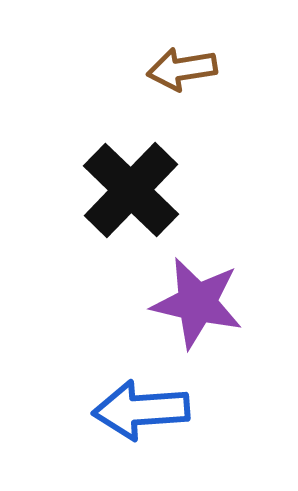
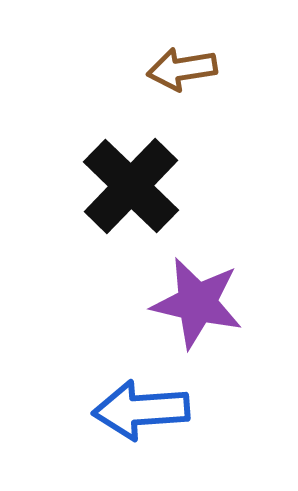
black cross: moved 4 px up
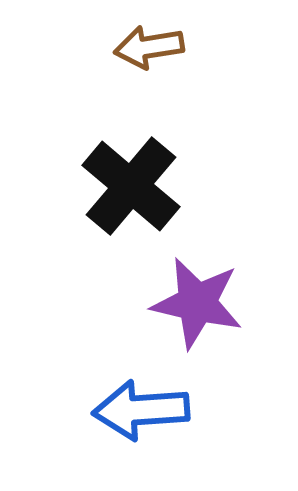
brown arrow: moved 33 px left, 22 px up
black cross: rotated 4 degrees counterclockwise
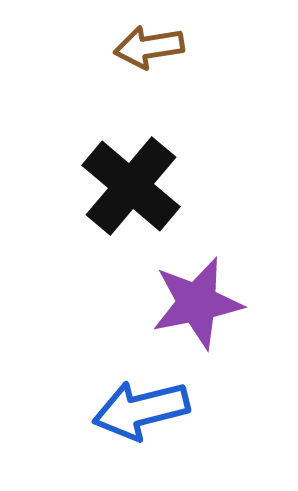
purple star: rotated 24 degrees counterclockwise
blue arrow: rotated 10 degrees counterclockwise
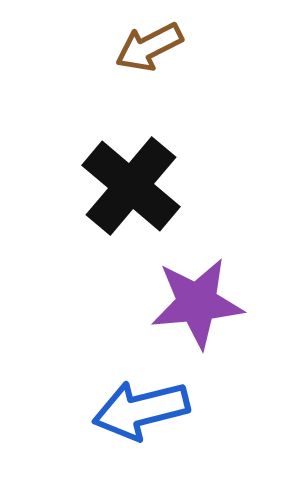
brown arrow: rotated 18 degrees counterclockwise
purple star: rotated 6 degrees clockwise
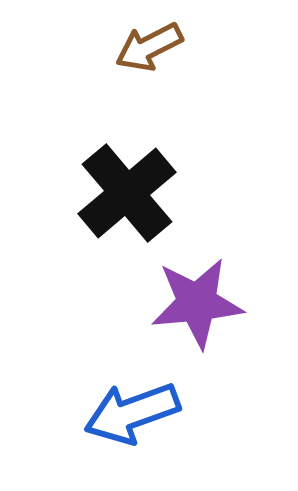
black cross: moved 4 px left, 7 px down; rotated 10 degrees clockwise
blue arrow: moved 9 px left, 3 px down; rotated 6 degrees counterclockwise
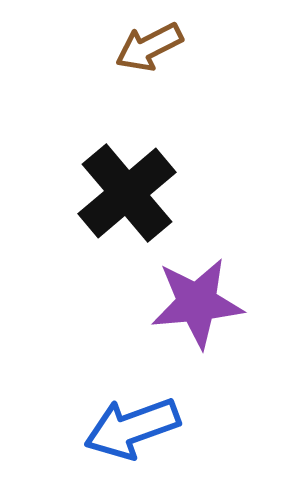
blue arrow: moved 15 px down
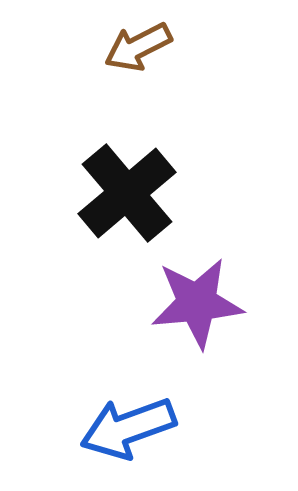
brown arrow: moved 11 px left
blue arrow: moved 4 px left
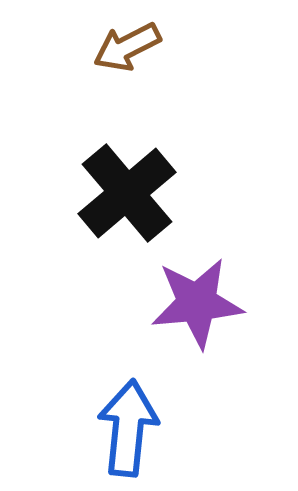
brown arrow: moved 11 px left
blue arrow: rotated 116 degrees clockwise
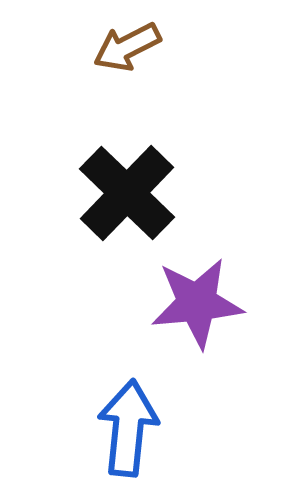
black cross: rotated 6 degrees counterclockwise
